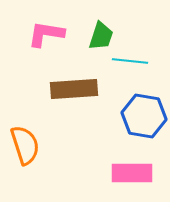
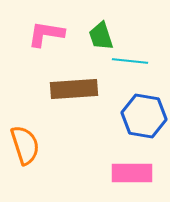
green trapezoid: rotated 144 degrees clockwise
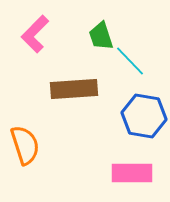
pink L-shape: moved 11 px left; rotated 54 degrees counterclockwise
cyan line: rotated 40 degrees clockwise
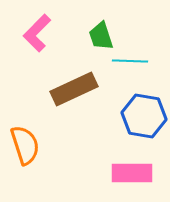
pink L-shape: moved 2 px right, 1 px up
cyan line: rotated 44 degrees counterclockwise
brown rectangle: rotated 21 degrees counterclockwise
